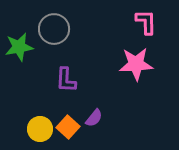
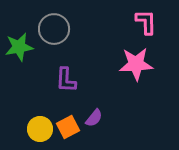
orange square: rotated 20 degrees clockwise
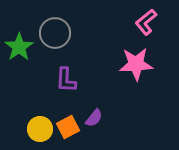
pink L-shape: rotated 128 degrees counterclockwise
gray circle: moved 1 px right, 4 px down
green star: rotated 24 degrees counterclockwise
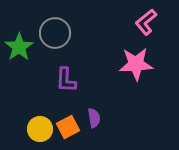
purple semicircle: rotated 48 degrees counterclockwise
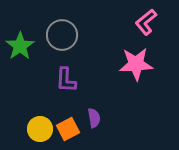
gray circle: moved 7 px right, 2 px down
green star: moved 1 px right, 1 px up
orange square: moved 2 px down
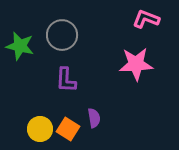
pink L-shape: moved 3 px up; rotated 60 degrees clockwise
green star: rotated 24 degrees counterclockwise
orange square: rotated 30 degrees counterclockwise
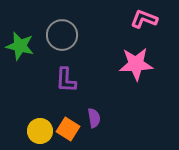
pink L-shape: moved 2 px left
yellow circle: moved 2 px down
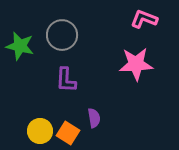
orange square: moved 4 px down
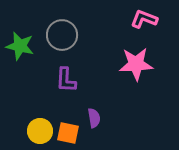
orange square: rotated 20 degrees counterclockwise
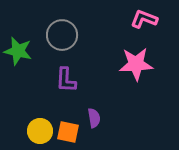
green star: moved 2 px left, 5 px down
orange square: moved 1 px up
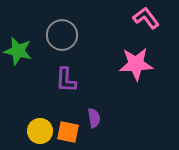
pink L-shape: moved 2 px right, 1 px up; rotated 32 degrees clockwise
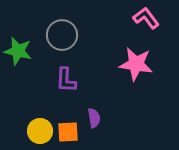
pink star: rotated 12 degrees clockwise
orange square: rotated 15 degrees counterclockwise
